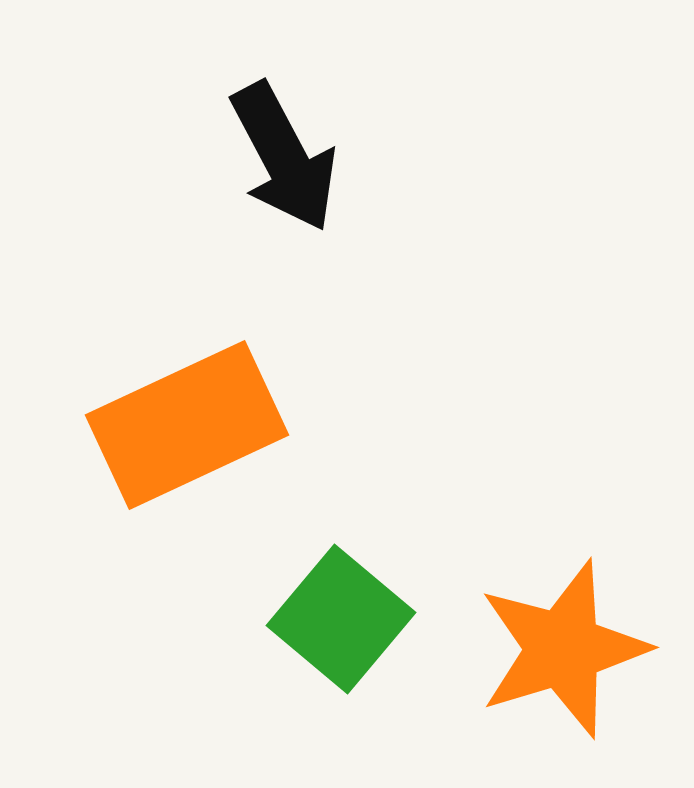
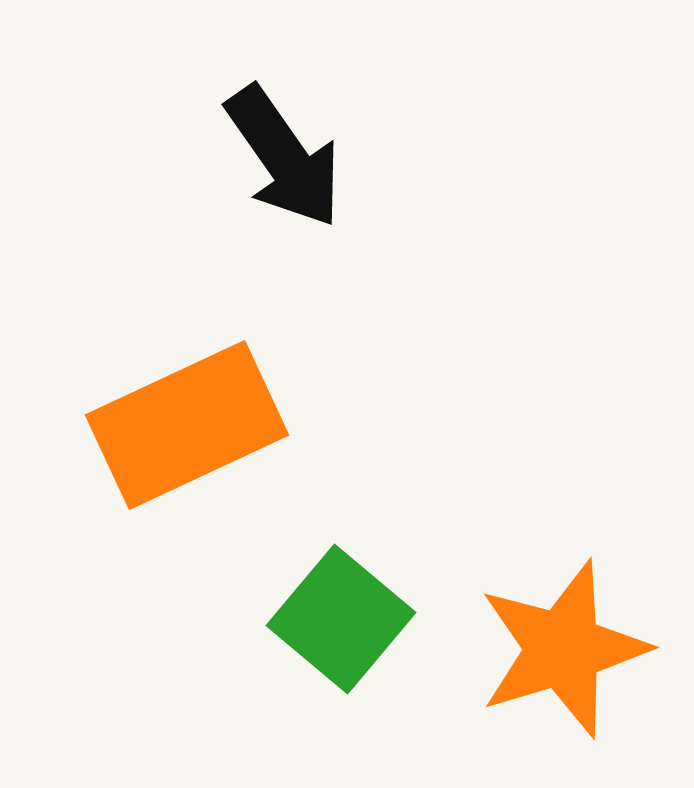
black arrow: rotated 7 degrees counterclockwise
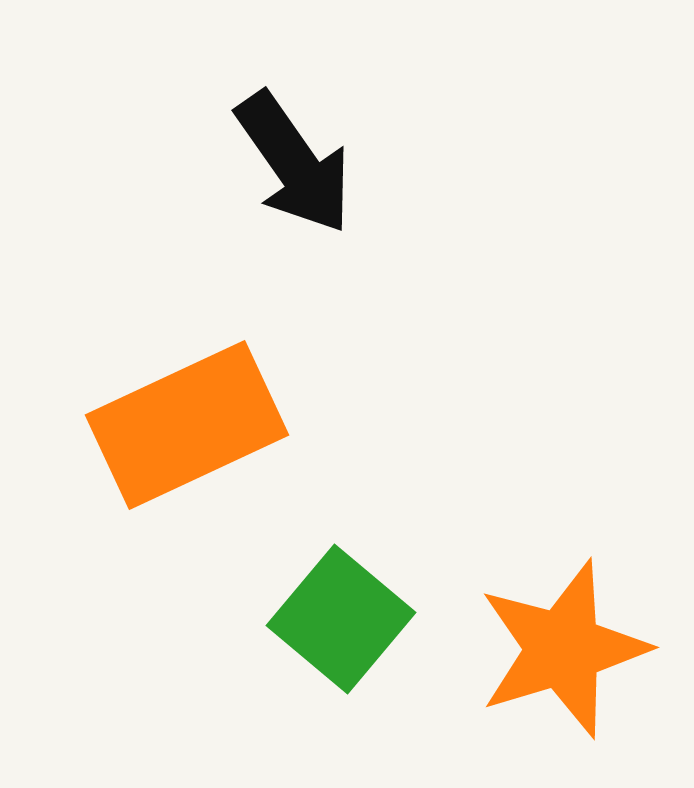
black arrow: moved 10 px right, 6 px down
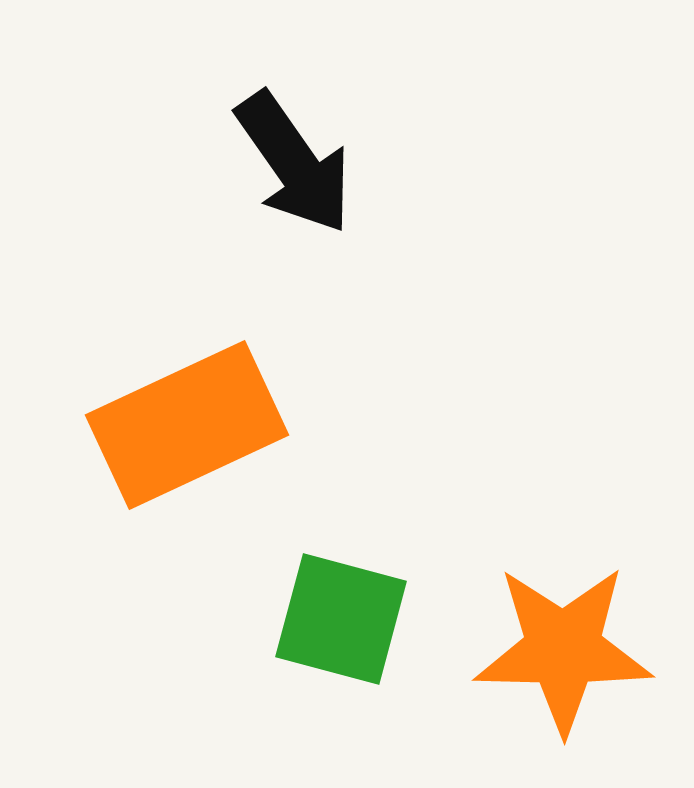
green square: rotated 25 degrees counterclockwise
orange star: rotated 18 degrees clockwise
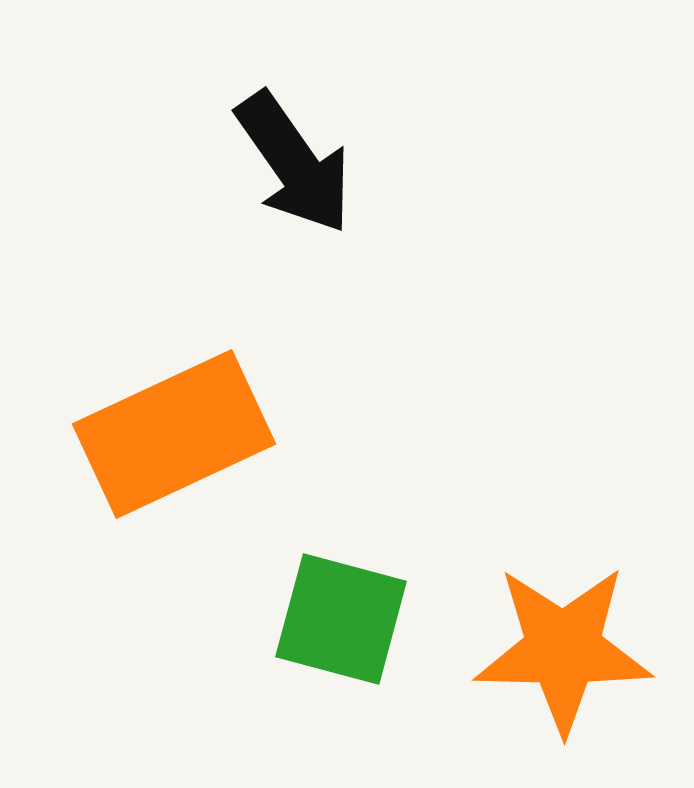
orange rectangle: moved 13 px left, 9 px down
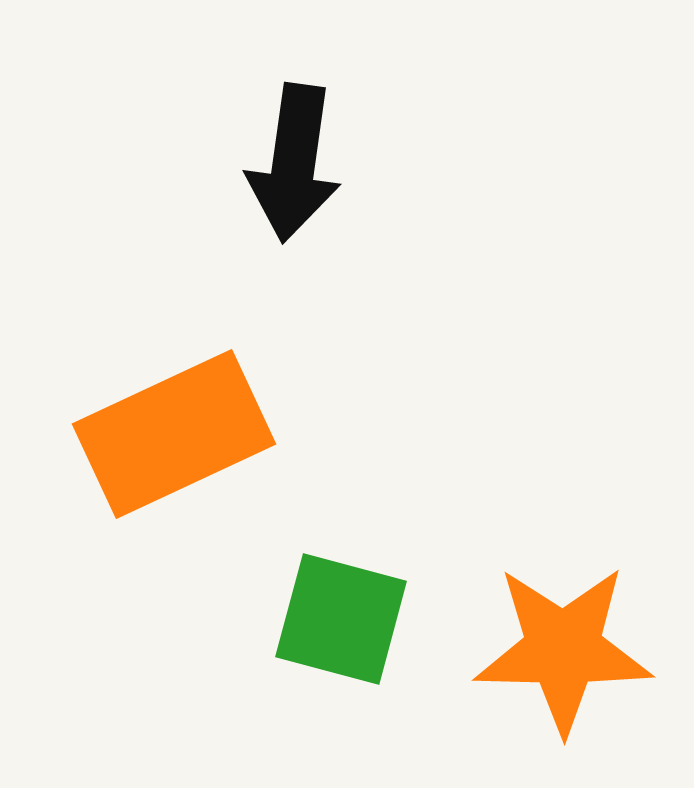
black arrow: rotated 43 degrees clockwise
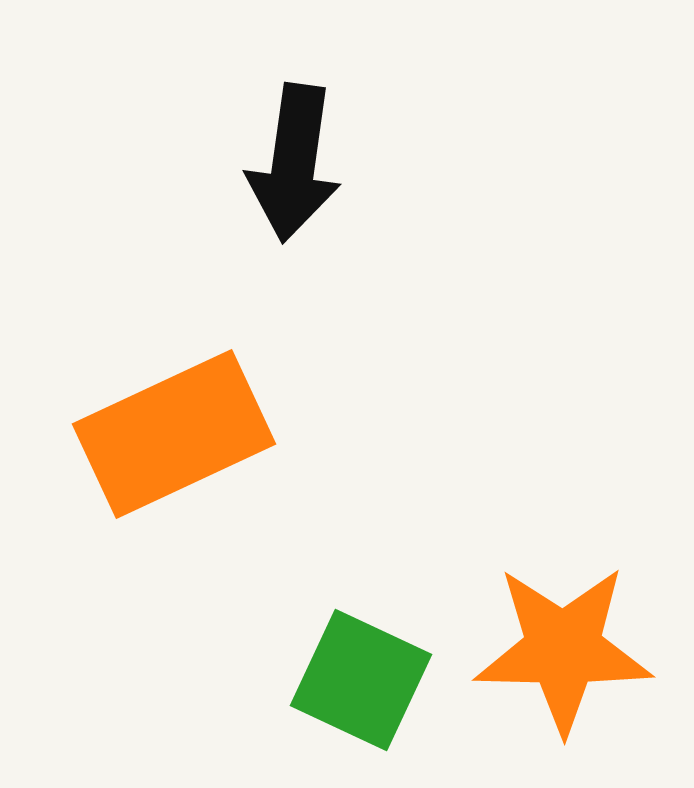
green square: moved 20 px right, 61 px down; rotated 10 degrees clockwise
